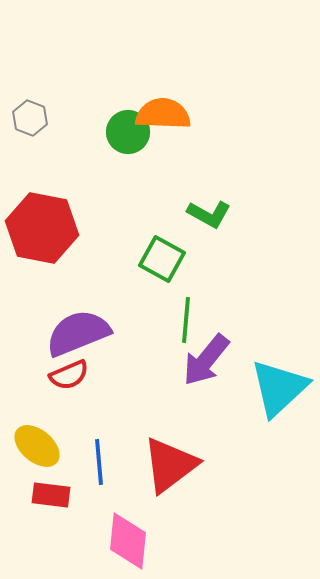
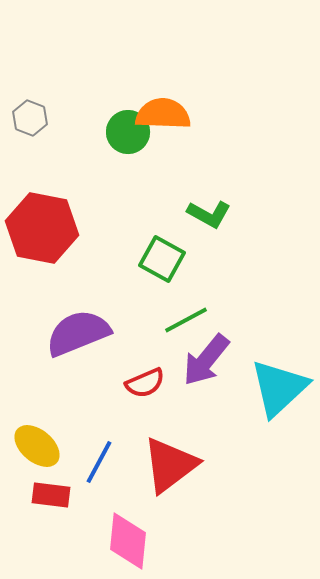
green line: rotated 57 degrees clockwise
red semicircle: moved 76 px right, 8 px down
blue line: rotated 33 degrees clockwise
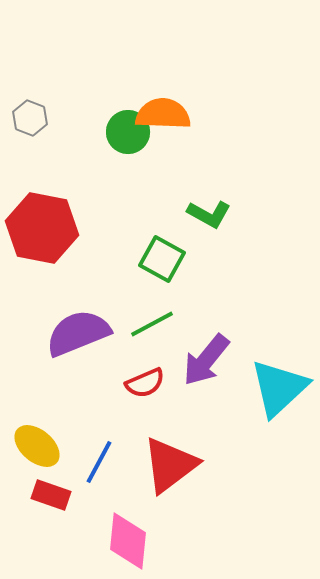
green line: moved 34 px left, 4 px down
red rectangle: rotated 12 degrees clockwise
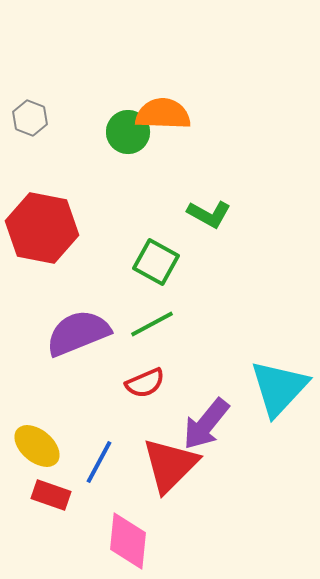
green square: moved 6 px left, 3 px down
purple arrow: moved 64 px down
cyan triangle: rotated 4 degrees counterclockwise
red triangle: rotated 8 degrees counterclockwise
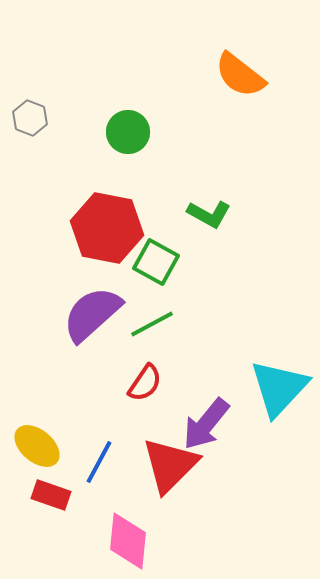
orange semicircle: moved 77 px right, 39 px up; rotated 144 degrees counterclockwise
red hexagon: moved 65 px right
purple semicircle: moved 14 px right, 19 px up; rotated 20 degrees counterclockwise
red semicircle: rotated 33 degrees counterclockwise
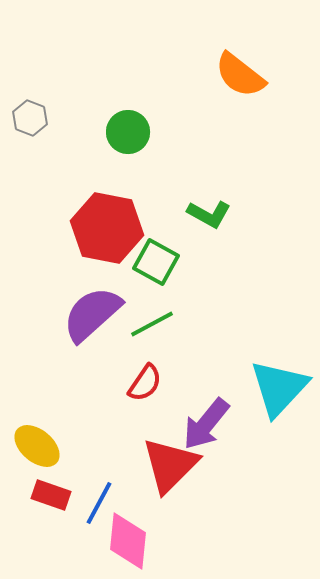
blue line: moved 41 px down
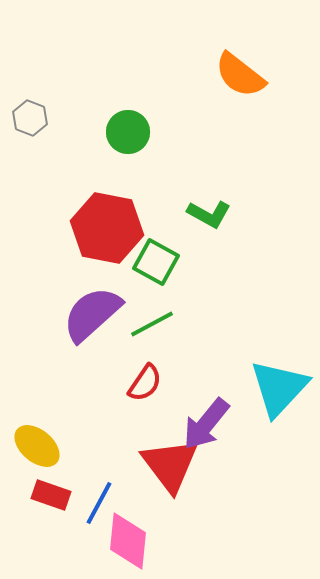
red triangle: rotated 22 degrees counterclockwise
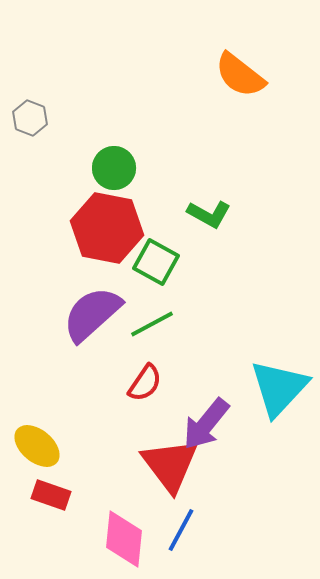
green circle: moved 14 px left, 36 px down
blue line: moved 82 px right, 27 px down
pink diamond: moved 4 px left, 2 px up
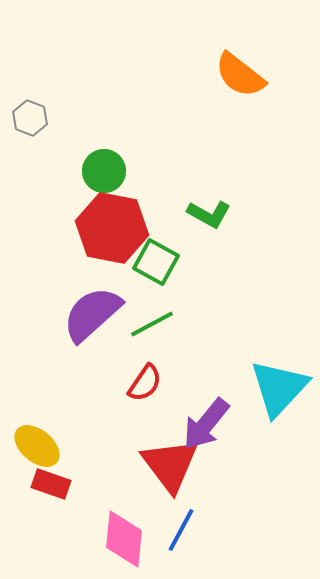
green circle: moved 10 px left, 3 px down
red hexagon: moved 5 px right
red rectangle: moved 11 px up
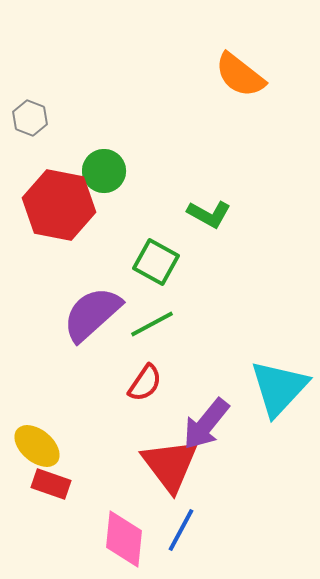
red hexagon: moved 53 px left, 23 px up
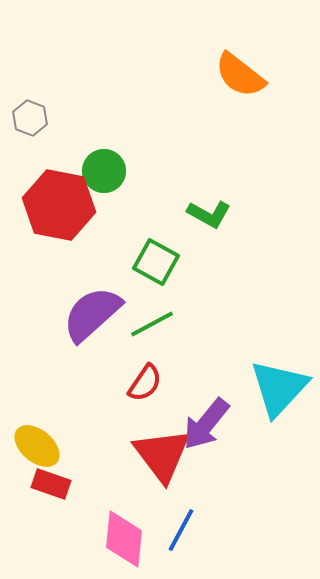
red triangle: moved 8 px left, 10 px up
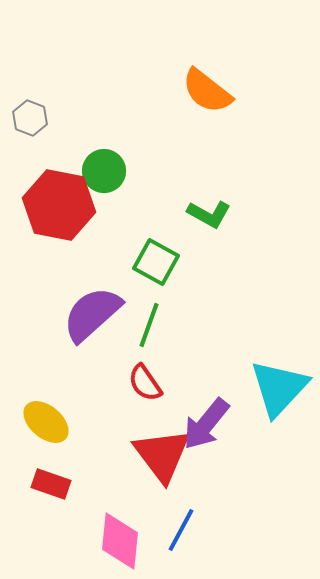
orange semicircle: moved 33 px left, 16 px down
green line: moved 3 px left, 1 px down; rotated 42 degrees counterclockwise
red semicircle: rotated 111 degrees clockwise
yellow ellipse: moved 9 px right, 24 px up
pink diamond: moved 4 px left, 2 px down
